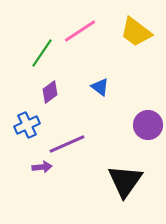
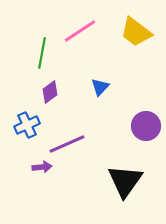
green line: rotated 24 degrees counterclockwise
blue triangle: rotated 36 degrees clockwise
purple circle: moved 2 px left, 1 px down
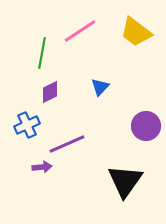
purple diamond: rotated 10 degrees clockwise
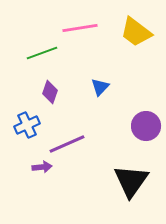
pink line: moved 3 px up; rotated 24 degrees clockwise
green line: rotated 60 degrees clockwise
purple diamond: rotated 45 degrees counterclockwise
black triangle: moved 6 px right
